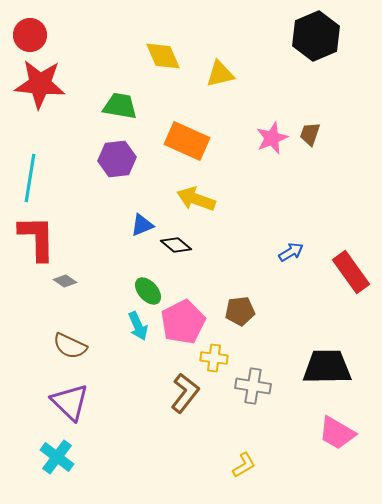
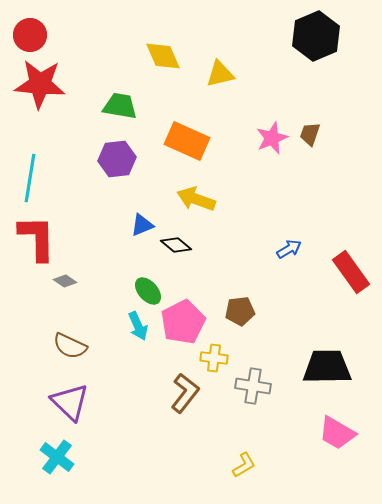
blue arrow: moved 2 px left, 3 px up
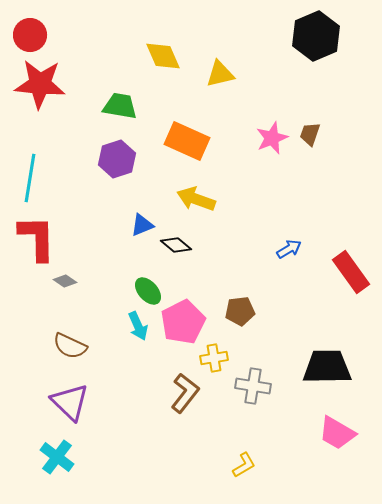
purple hexagon: rotated 12 degrees counterclockwise
yellow cross: rotated 16 degrees counterclockwise
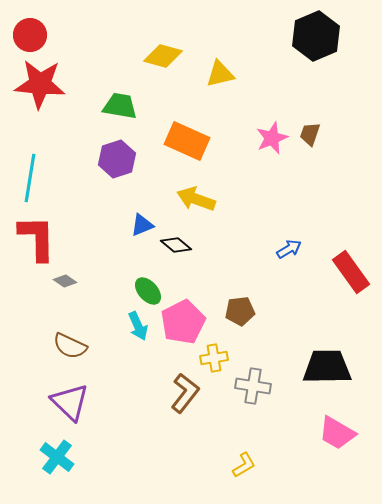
yellow diamond: rotated 51 degrees counterclockwise
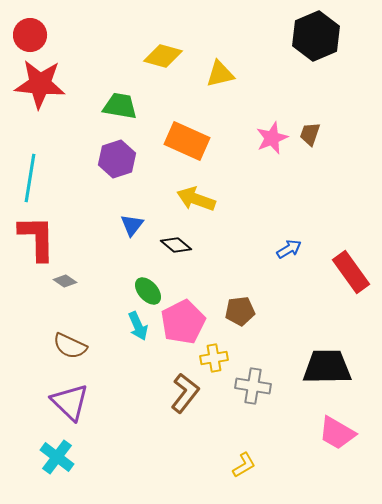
blue triangle: moved 10 px left; rotated 30 degrees counterclockwise
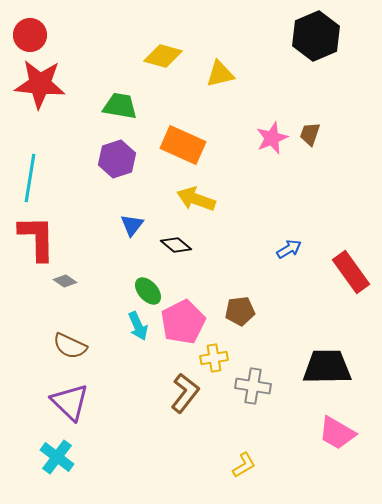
orange rectangle: moved 4 px left, 4 px down
